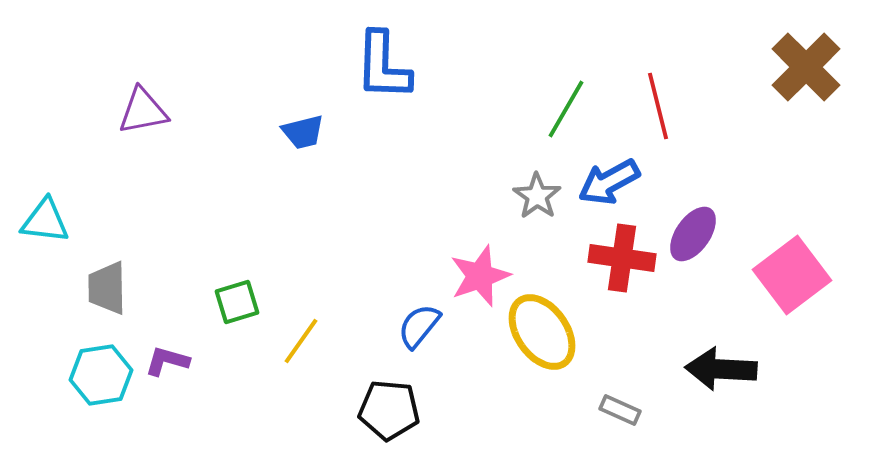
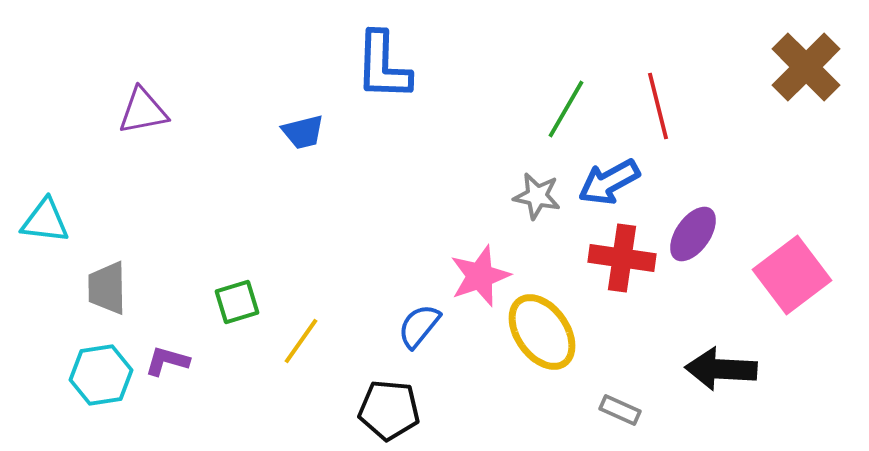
gray star: rotated 24 degrees counterclockwise
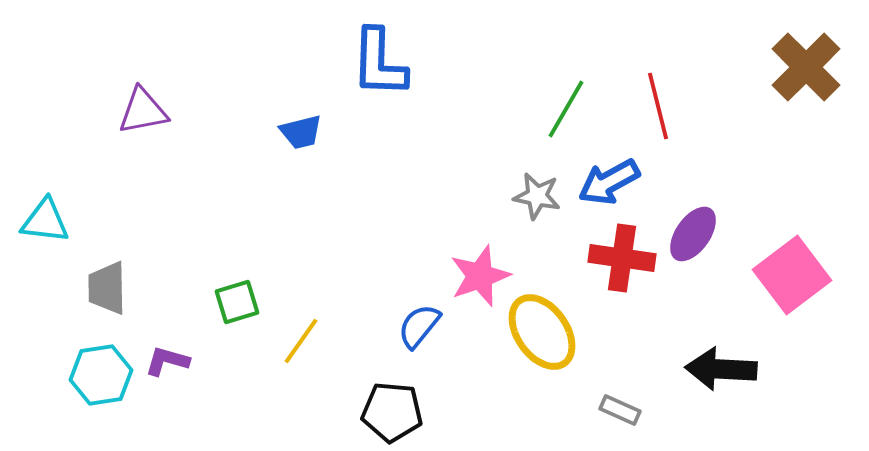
blue L-shape: moved 4 px left, 3 px up
blue trapezoid: moved 2 px left
black pentagon: moved 3 px right, 2 px down
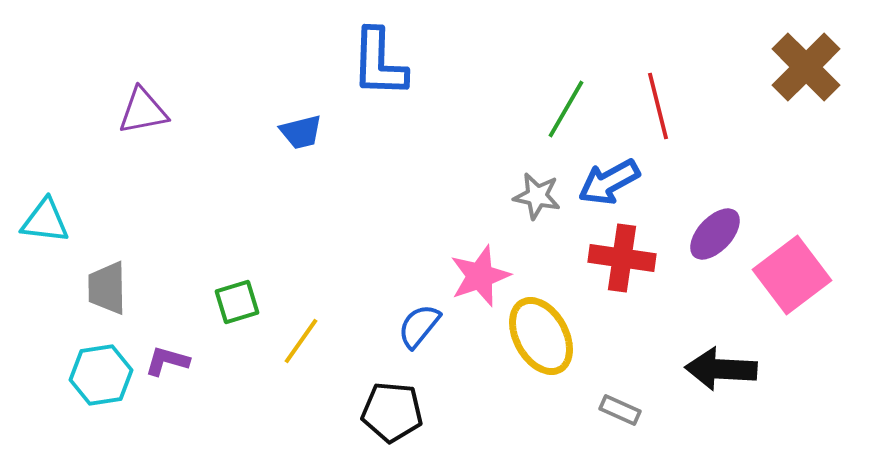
purple ellipse: moved 22 px right; rotated 8 degrees clockwise
yellow ellipse: moved 1 px left, 4 px down; rotated 6 degrees clockwise
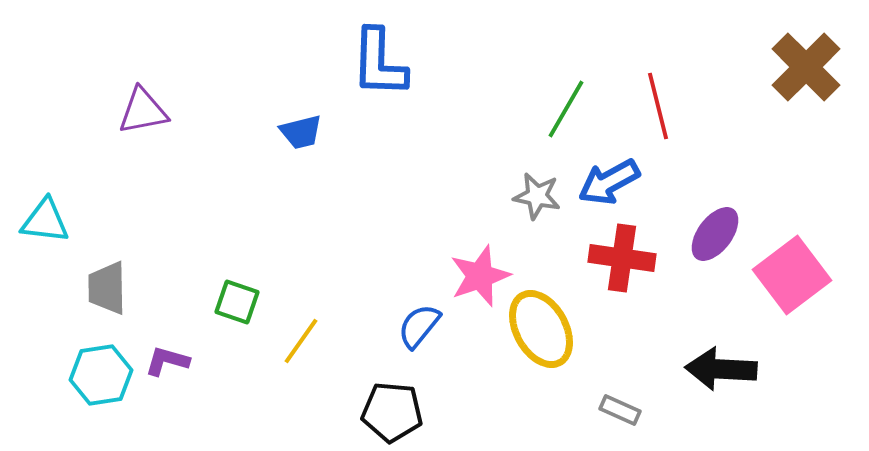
purple ellipse: rotated 6 degrees counterclockwise
green square: rotated 36 degrees clockwise
yellow ellipse: moved 7 px up
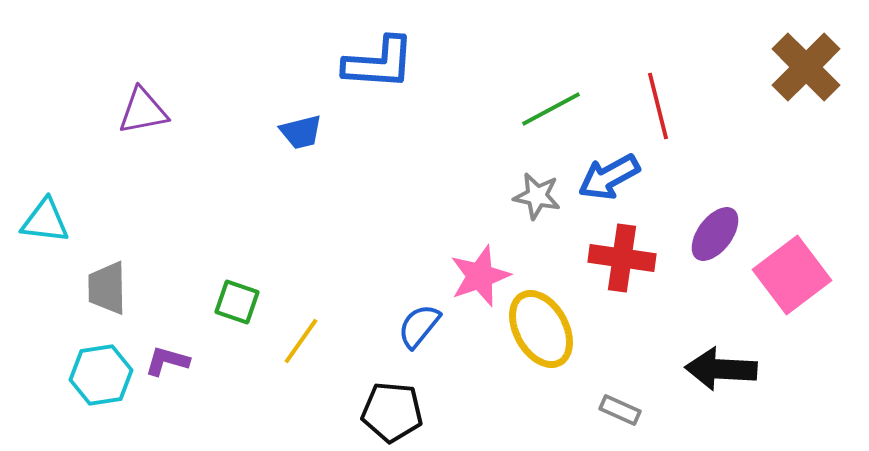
blue L-shape: rotated 88 degrees counterclockwise
green line: moved 15 px left; rotated 32 degrees clockwise
blue arrow: moved 5 px up
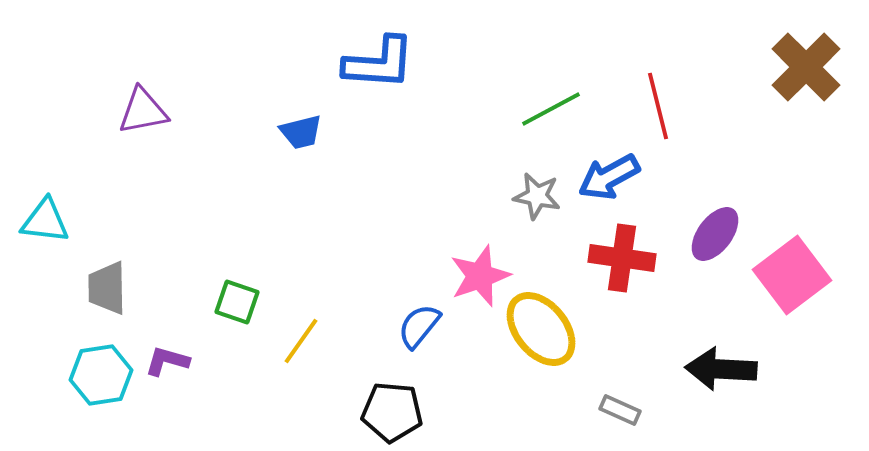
yellow ellipse: rotated 10 degrees counterclockwise
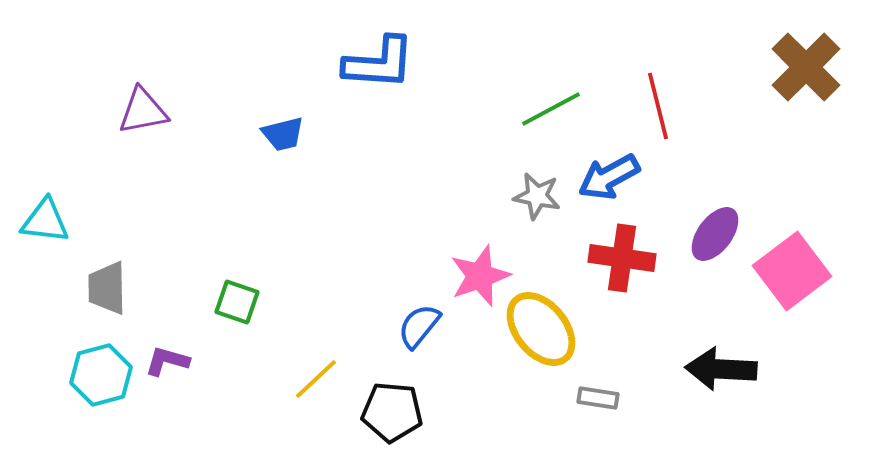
blue trapezoid: moved 18 px left, 2 px down
pink square: moved 4 px up
yellow line: moved 15 px right, 38 px down; rotated 12 degrees clockwise
cyan hexagon: rotated 6 degrees counterclockwise
gray rectangle: moved 22 px left, 12 px up; rotated 15 degrees counterclockwise
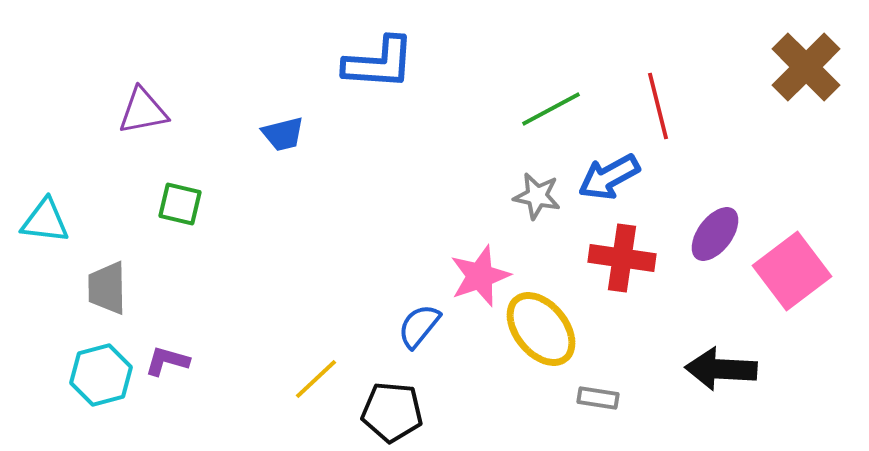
green square: moved 57 px left, 98 px up; rotated 6 degrees counterclockwise
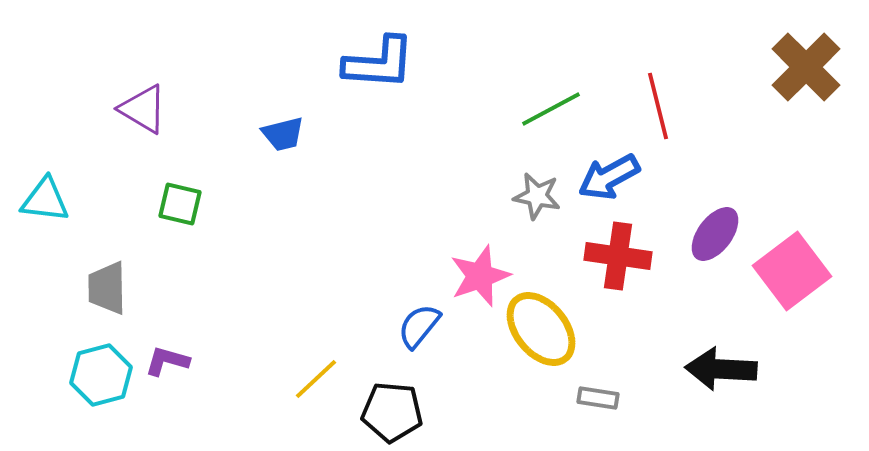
purple triangle: moved 2 px up; rotated 42 degrees clockwise
cyan triangle: moved 21 px up
red cross: moved 4 px left, 2 px up
